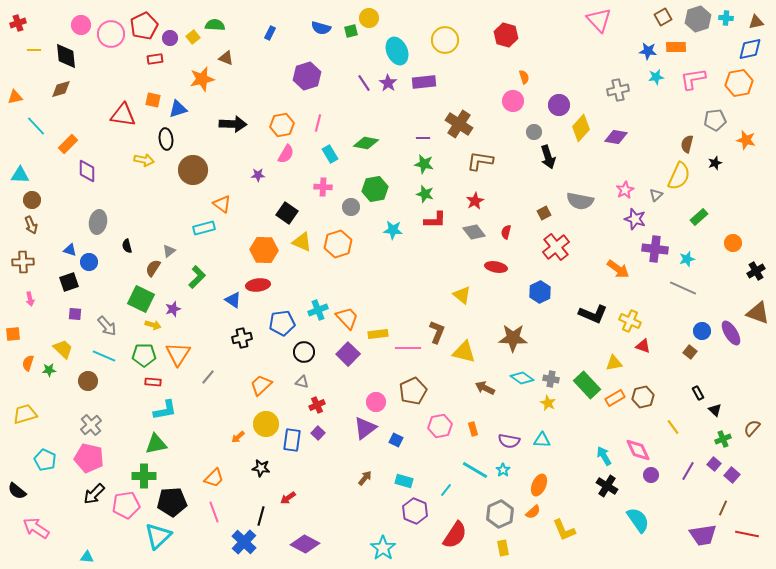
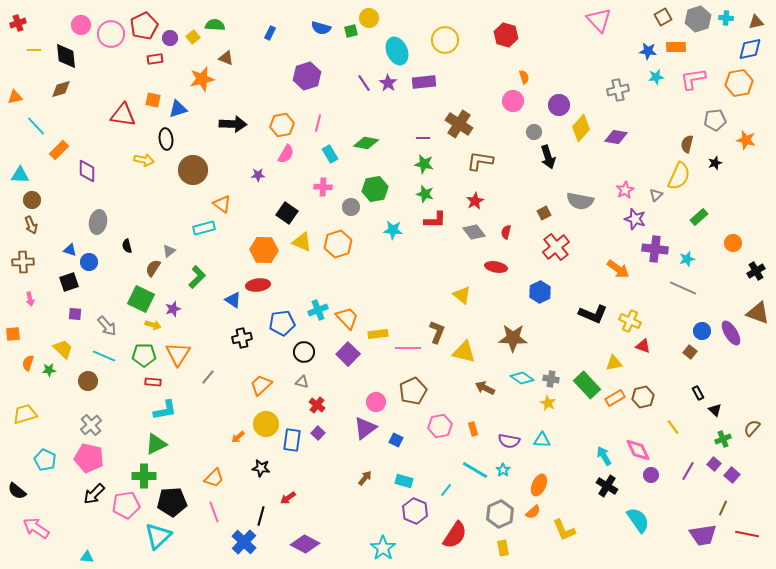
orange rectangle at (68, 144): moved 9 px left, 6 px down
red cross at (317, 405): rotated 28 degrees counterclockwise
green triangle at (156, 444): rotated 15 degrees counterclockwise
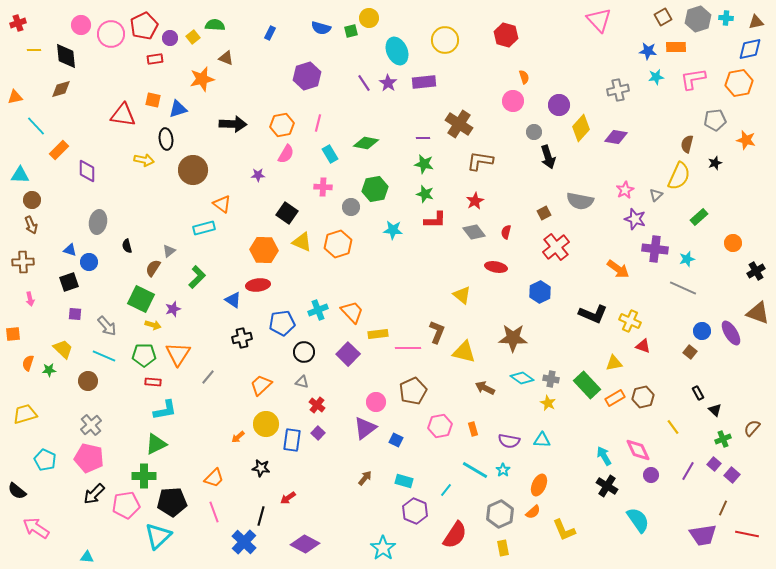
orange trapezoid at (347, 318): moved 5 px right, 6 px up
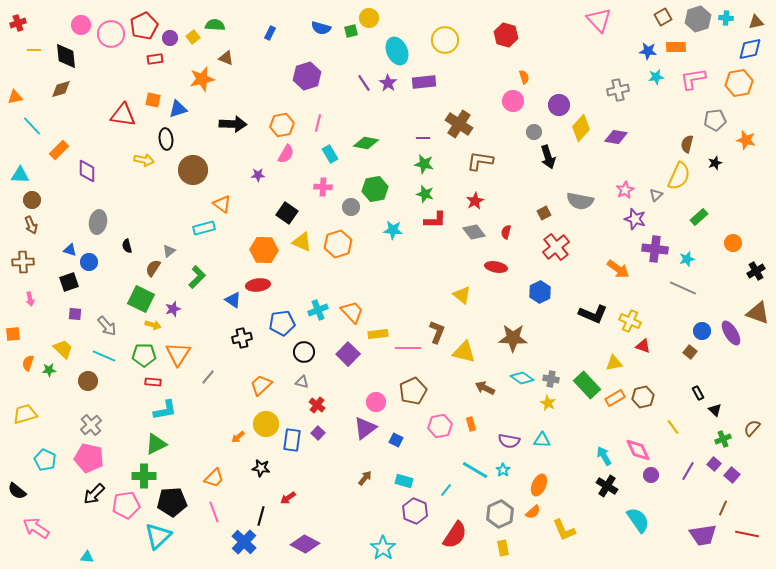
cyan line at (36, 126): moved 4 px left
orange rectangle at (473, 429): moved 2 px left, 5 px up
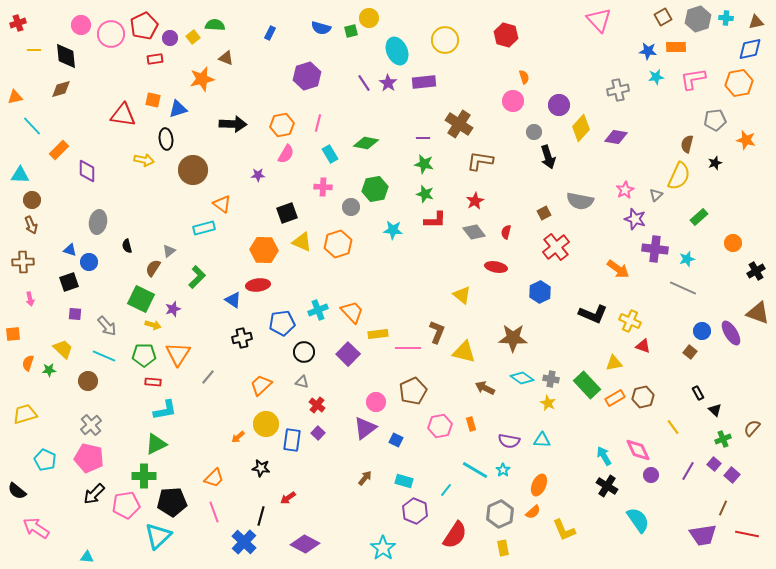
black square at (287, 213): rotated 35 degrees clockwise
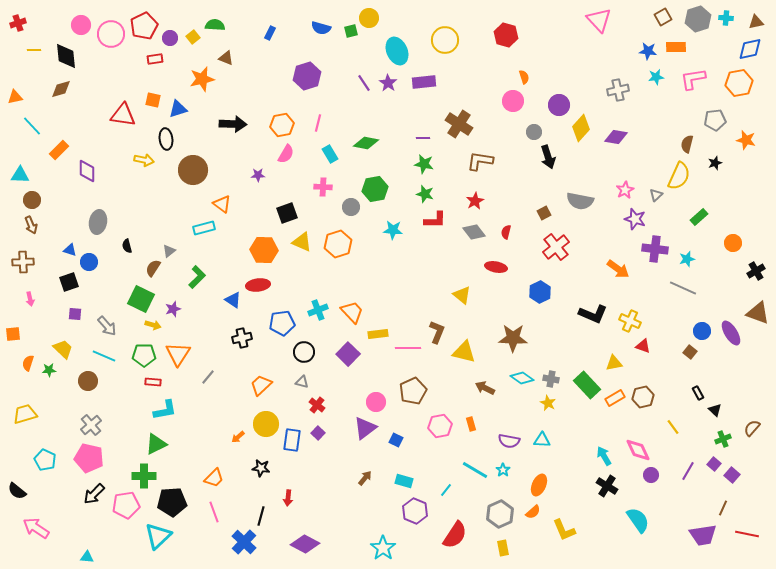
red arrow at (288, 498): rotated 49 degrees counterclockwise
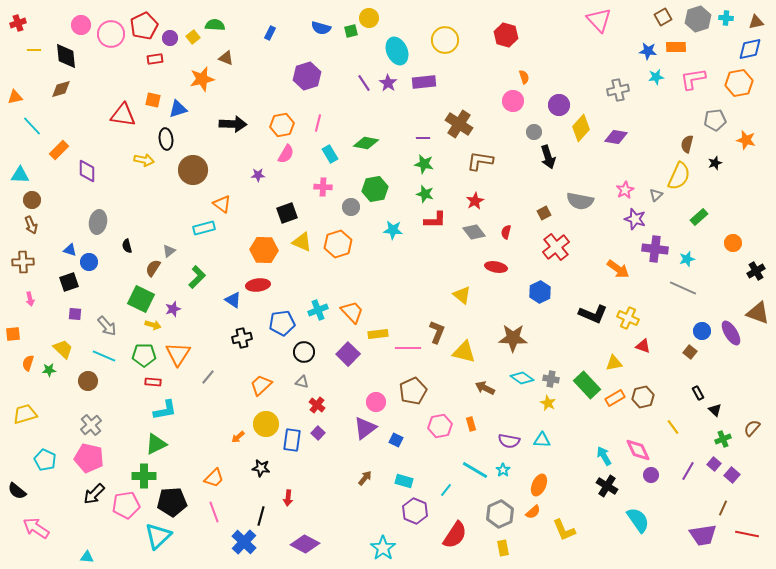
yellow cross at (630, 321): moved 2 px left, 3 px up
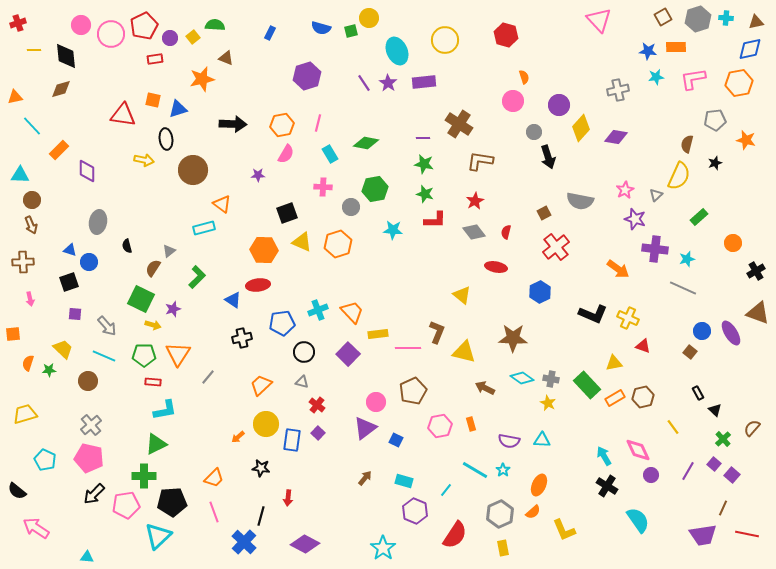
green cross at (723, 439): rotated 21 degrees counterclockwise
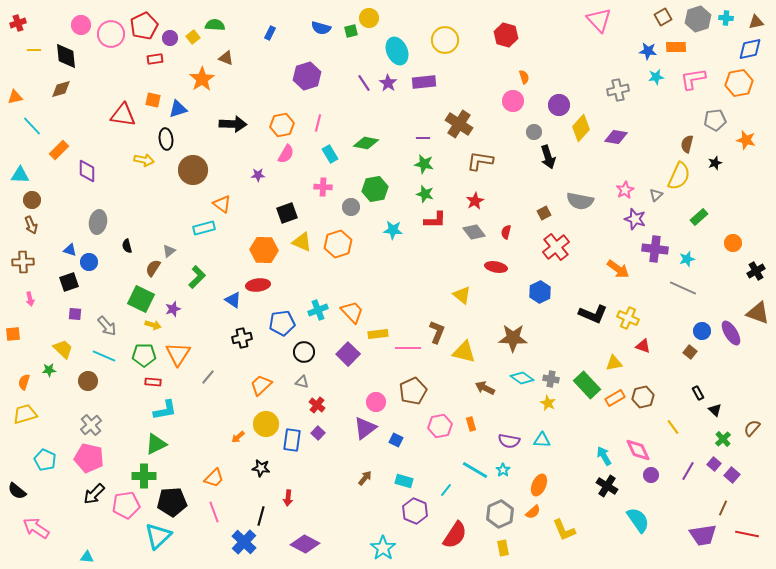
orange star at (202, 79): rotated 20 degrees counterclockwise
orange semicircle at (28, 363): moved 4 px left, 19 px down
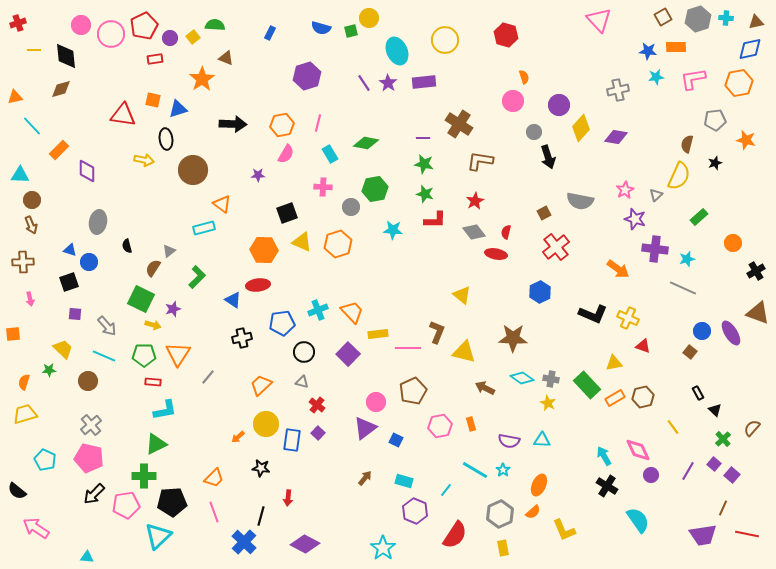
red ellipse at (496, 267): moved 13 px up
